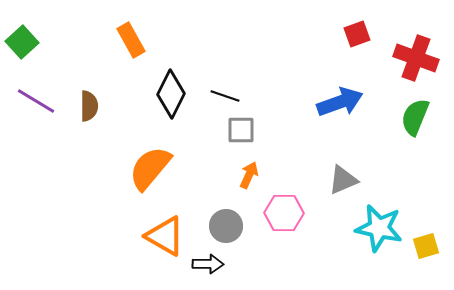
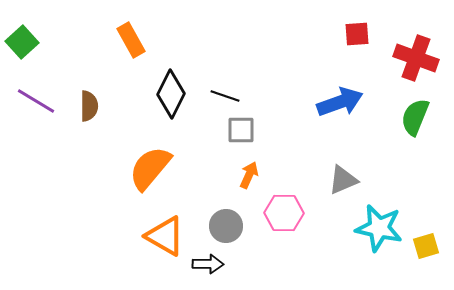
red square: rotated 16 degrees clockwise
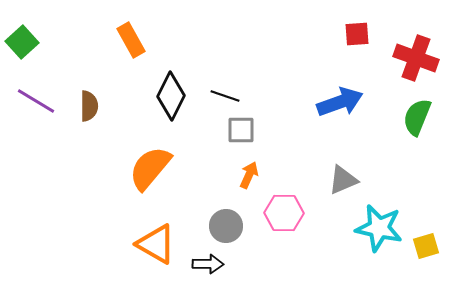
black diamond: moved 2 px down
green semicircle: moved 2 px right
orange triangle: moved 9 px left, 8 px down
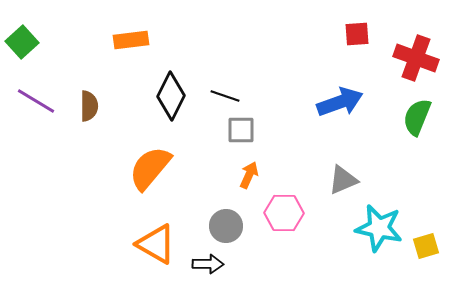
orange rectangle: rotated 68 degrees counterclockwise
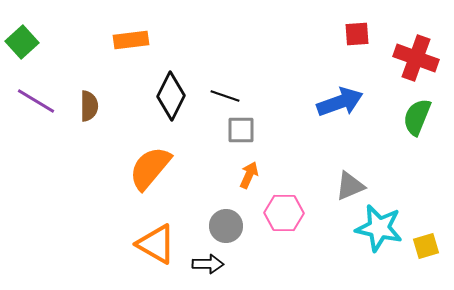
gray triangle: moved 7 px right, 6 px down
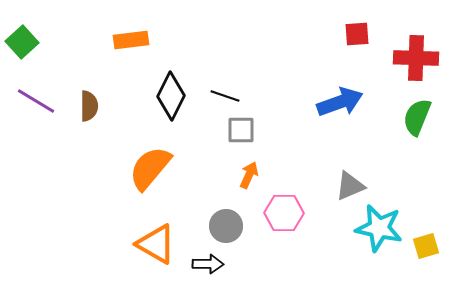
red cross: rotated 18 degrees counterclockwise
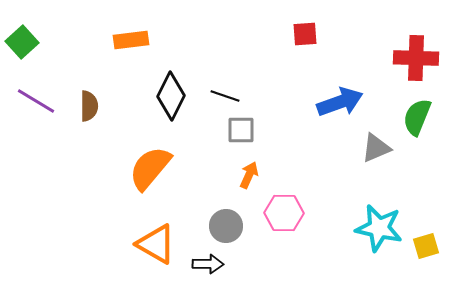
red square: moved 52 px left
gray triangle: moved 26 px right, 38 px up
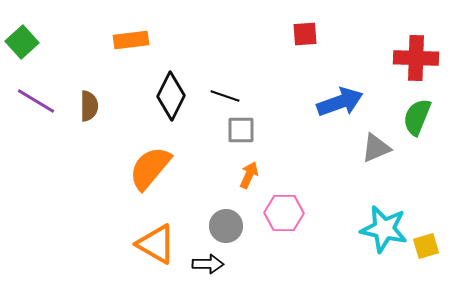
cyan star: moved 5 px right, 1 px down
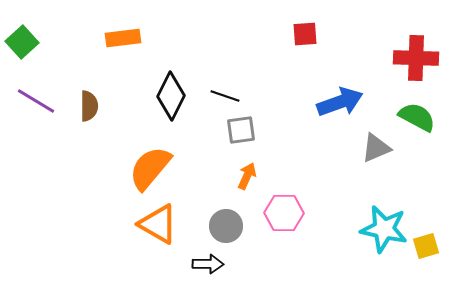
orange rectangle: moved 8 px left, 2 px up
green semicircle: rotated 96 degrees clockwise
gray square: rotated 8 degrees counterclockwise
orange arrow: moved 2 px left, 1 px down
orange triangle: moved 2 px right, 20 px up
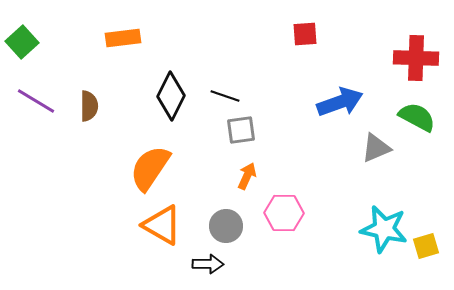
orange semicircle: rotated 6 degrees counterclockwise
orange triangle: moved 4 px right, 1 px down
